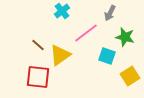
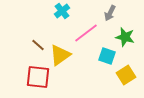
yellow square: moved 4 px left, 1 px up
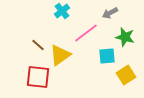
gray arrow: rotated 35 degrees clockwise
cyan square: rotated 24 degrees counterclockwise
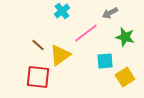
cyan square: moved 2 px left, 5 px down
yellow square: moved 1 px left, 2 px down
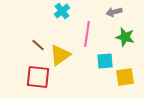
gray arrow: moved 4 px right, 1 px up; rotated 14 degrees clockwise
pink line: moved 1 px right, 1 px down; rotated 45 degrees counterclockwise
yellow square: rotated 24 degrees clockwise
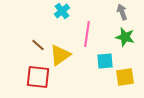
gray arrow: moved 8 px right; rotated 84 degrees clockwise
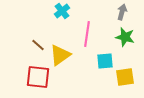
gray arrow: rotated 35 degrees clockwise
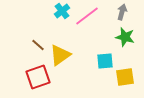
pink line: moved 18 px up; rotated 45 degrees clockwise
red square: rotated 25 degrees counterclockwise
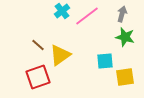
gray arrow: moved 2 px down
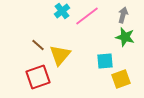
gray arrow: moved 1 px right, 1 px down
yellow triangle: rotated 15 degrees counterclockwise
yellow square: moved 4 px left, 2 px down; rotated 12 degrees counterclockwise
